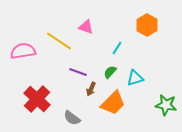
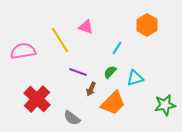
yellow line: moved 1 px right, 1 px up; rotated 24 degrees clockwise
green star: moved 1 px left; rotated 20 degrees counterclockwise
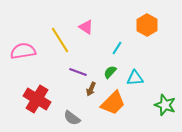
pink triangle: rotated 14 degrees clockwise
cyan triangle: rotated 12 degrees clockwise
red cross: rotated 12 degrees counterclockwise
green star: rotated 30 degrees clockwise
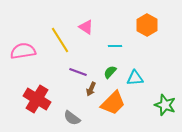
cyan line: moved 2 px left, 2 px up; rotated 56 degrees clockwise
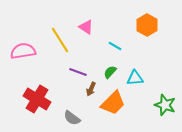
cyan line: rotated 32 degrees clockwise
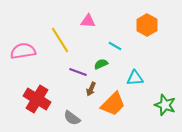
pink triangle: moved 2 px right, 6 px up; rotated 28 degrees counterclockwise
green semicircle: moved 9 px left, 8 px up; rotated 24 degrees clockwise
orange trapezoid: moved 1 px down
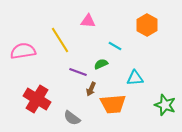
orange trapezoid: rotated 40 degrees clockwise
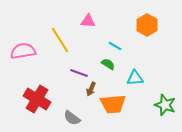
green semicircle: moved 7 px right; rotated 56 degrees clockwise
purple line: moved 1 px right, 1 px down
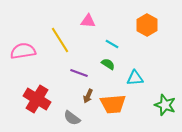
cyan line: moved 3 px left, 2 px up
brown arrow: moved 3 px left, 7 px down
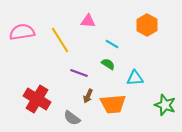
pink semicircle: moved 1 px left, 19 px up
